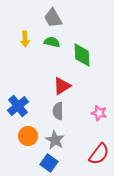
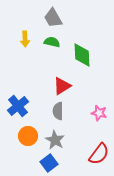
blue square: rotated 18 degrees clockwise
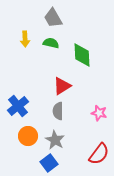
green semicircle: moved 1 px left, 1 px down
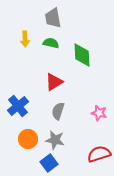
gray trapezoid: rotated 20 degrees clockwise
red triangle: moved 8 px left, 4 px up
gray semicircle: rotated 18 degrees clockwise
orange circle: moved 3 px down
gray star: rotated 18 degrees counterclockwise
red semicircle: rotated 145 degrees counterclockwise
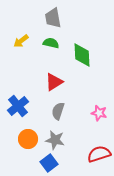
yellow arrow: moved 4 px left, 2 px down; rotated 56 degrees clockwise
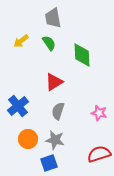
green semicircle: moved 2 px left; rotated 42 degrees clockwise
blue square: rotated 18 degrees clockwise
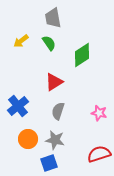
green diamond: rotated 60 degrees clockwise
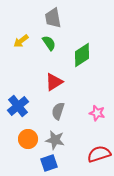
pink star: moved 2 px left
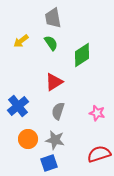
green semicircle: moved 2 px right
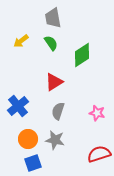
blue square: moved 16 px left
